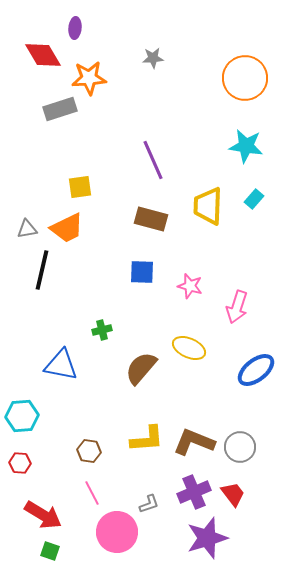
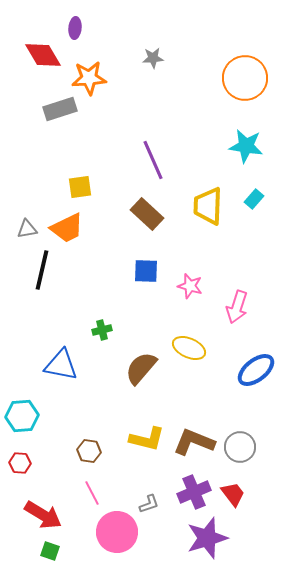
brown rectangle: moved 4 px left, 5 px up; rotated 28 degrees clockwise
blue square: moved 4 px right, 1 px up
yellow L-shape: rotated 18 degrees clockwise
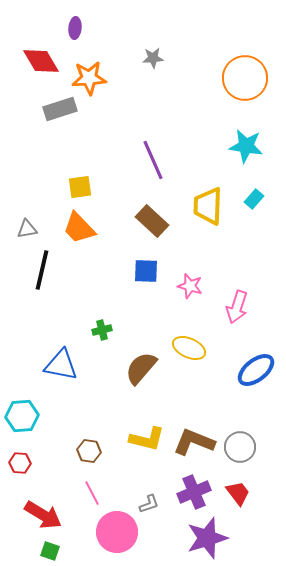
red diamond: moved 2 px left, 6 px down
brown rectangle: moved 5 px right, 7 px down
orange trapezoid: moved 12 px right; rotated 72 degrees clockwise
red trapezoid: moved 5 px right, 1 px up
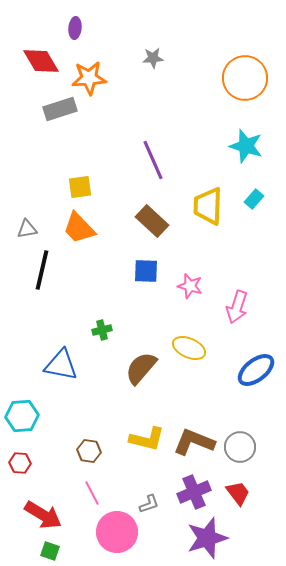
cyan star: rotated 8 degrees clockwise
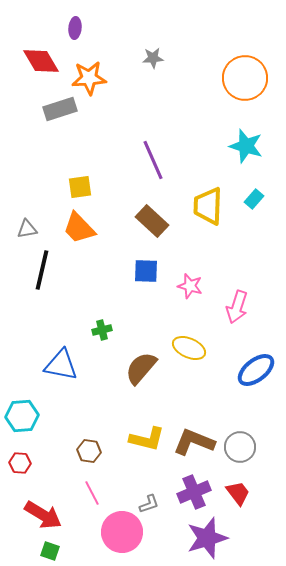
pink circle: moved 5 px right
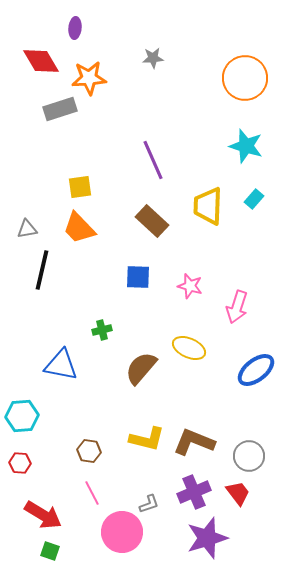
blue square: moved 8 px left, 6 px down
gray circle: moved 9 px right, 9 px down
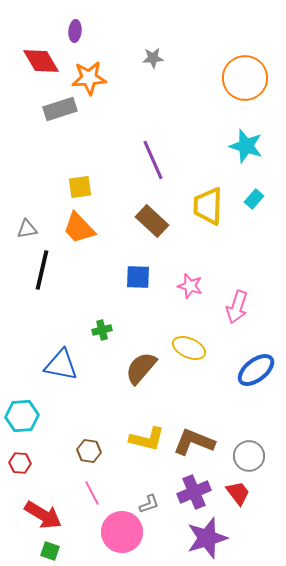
purple ellipse: moved 3 px down
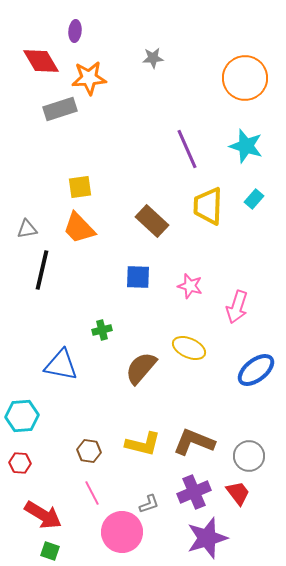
purple line: moved 34 px right, 11 px up
yellow L-shape: moved 4 px left, 5 px down
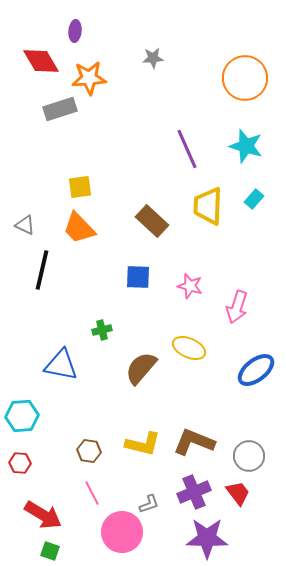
gray triangle: moved 2 px left, 4 px up; rotated 35 degrees clockwise
purple star: rotated 18 degrees clockwise
